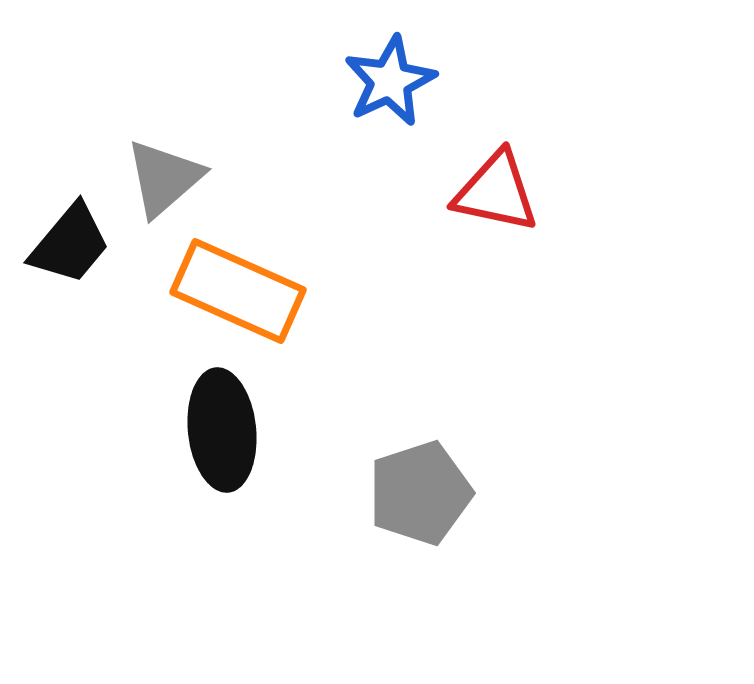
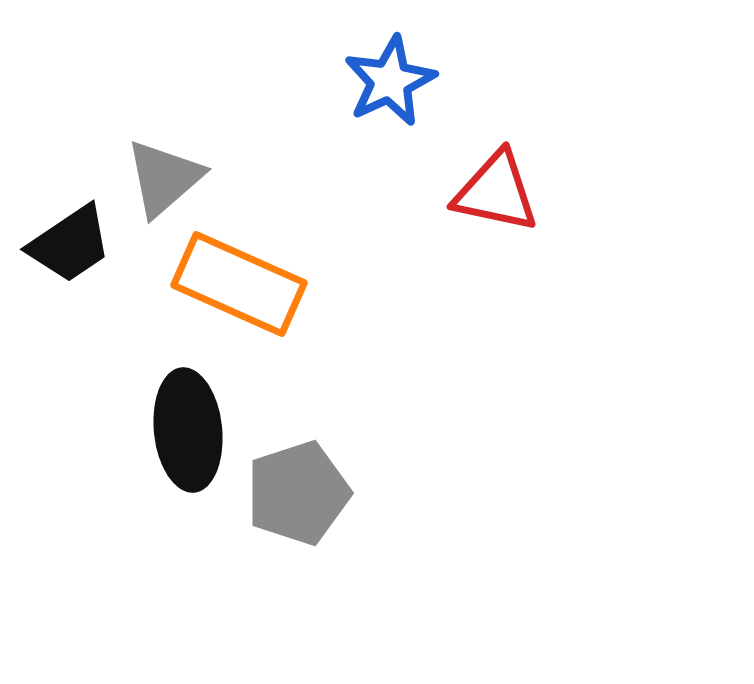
black trapezoid: rotated 16 degrees clockwise
orange rectangle: moved 1 px right, 7 px up
black ellipse: moved 34 px left
gray pentagon: moved 122 px left
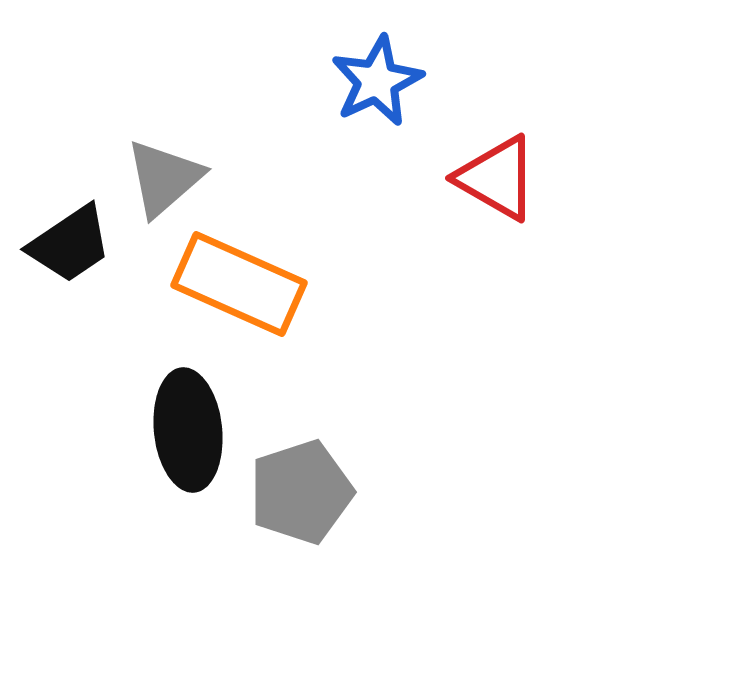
blue star: moved 13 px left
red triangle: moved 1 px right, 14 px up; rotated 18 degrees clockwise
gray pentagon: moved 3 px right, 1 px up
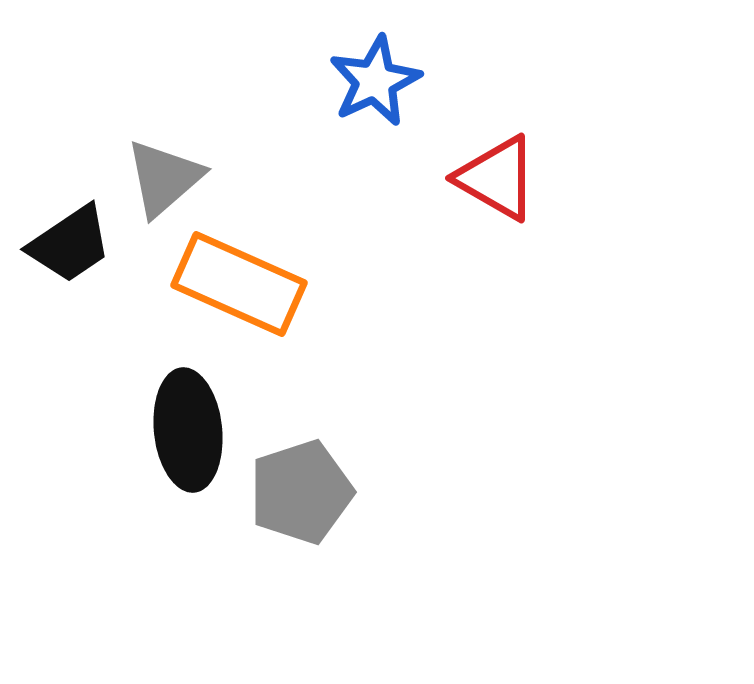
blue star: moved 2 px left
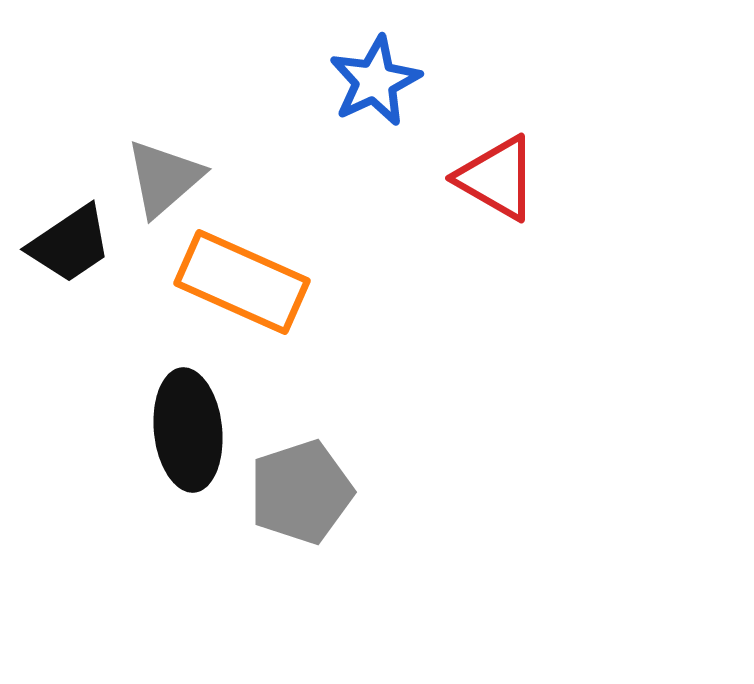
orange rectangle: moved 3 px right, 2 px up
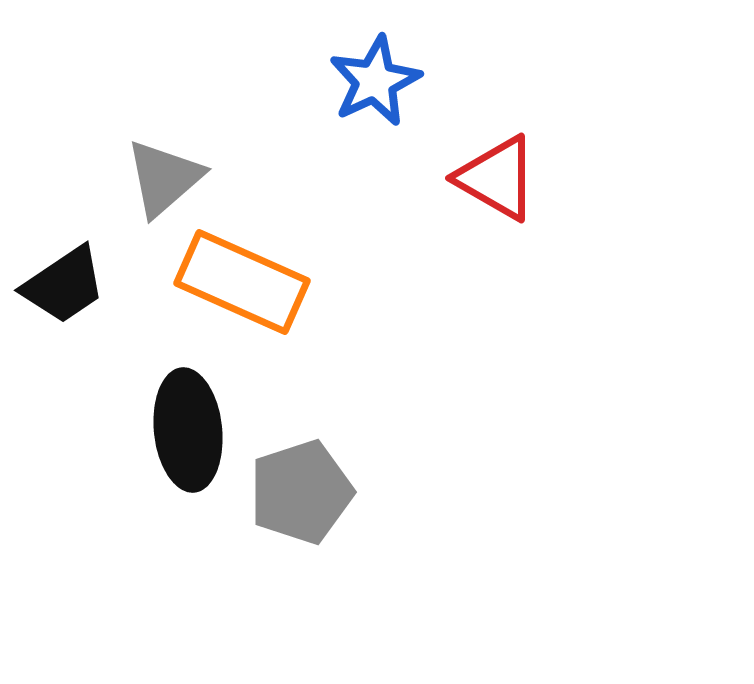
black trapezoid: moved 6 px left, 41 px down
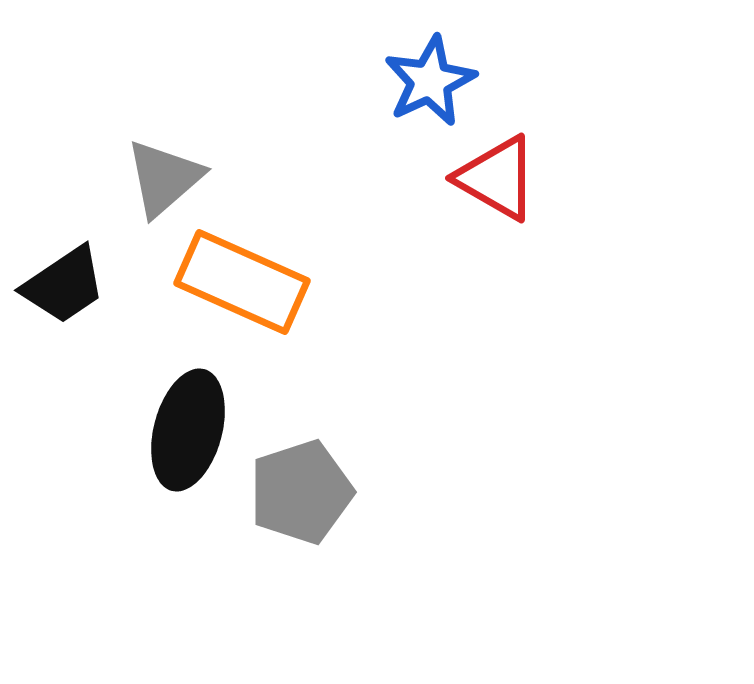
blue star: moved 55 px right
black ellipse: rotated 21 degrees clockwise
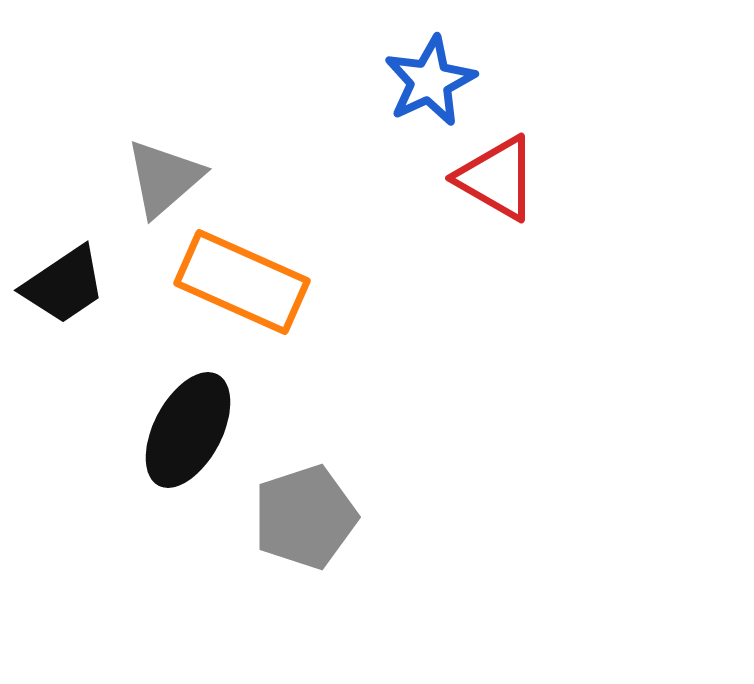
black ellipse: rotated 13 degrees clockwise
gray pentagon: moved 4 px right, 25 px down
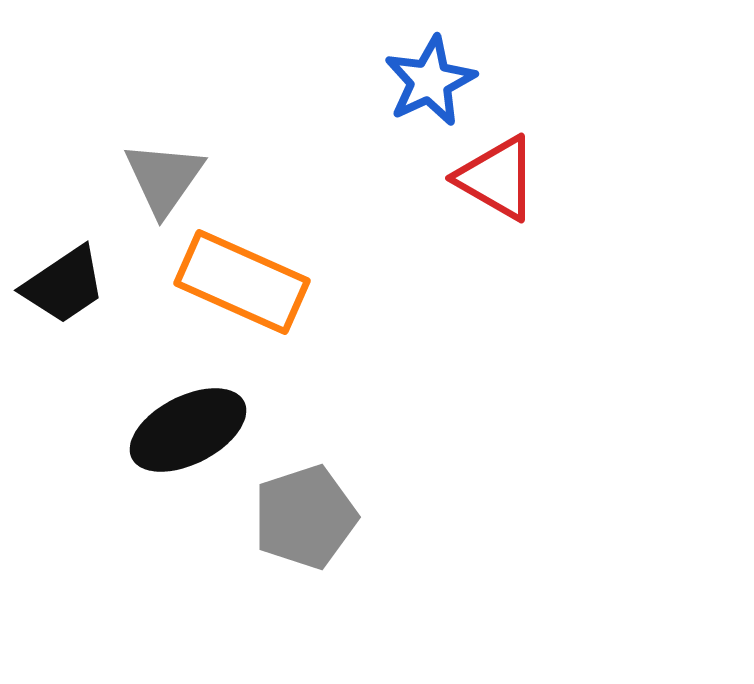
gray triangle: rotated 14 degrees counterclockwise
black ellipse: rotated 35 degrees clockwise
